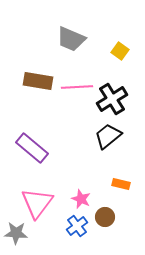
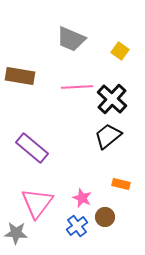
brown rectangle: moved 18 px left, 5 px up
black cross: rotated 16 degrees counterclockwise
pink star: moved 1 px right, 1 px up
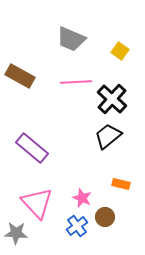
brown rectangle: rotated 20 degrees clockwise
pink line: moved 1 px left, 5 px up
pink triangle: rotated 20 degrees counterclockwise
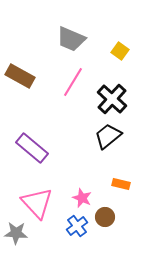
pink line: moved 3 px left; rotated 56 degrees counterclockwise
